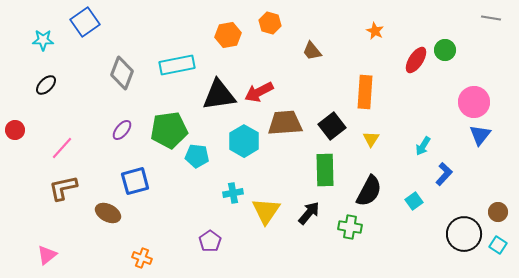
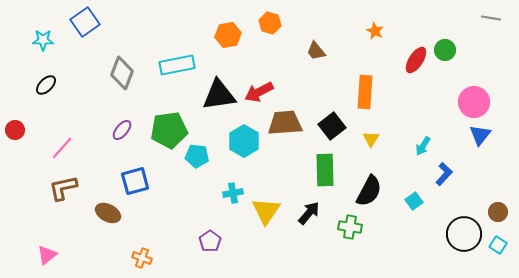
brown trapezoid at (312, 51): moved 4 px right
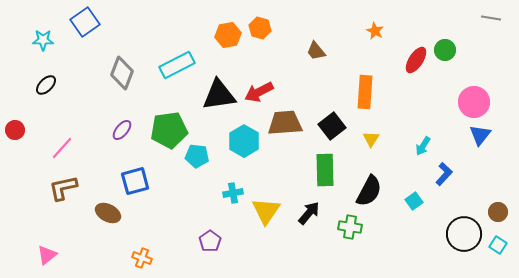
orange hexagon at (270, 23): moved 10 px left, 5 px down
cyan rectangle at (177, 65): rotated 16 degrees counterclockwise
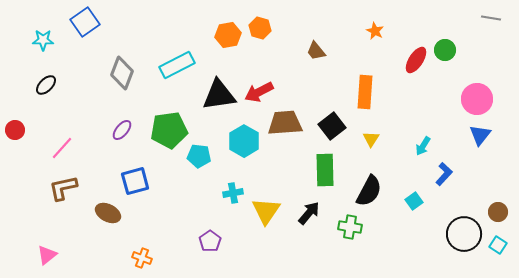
pink circle at (474, 102): moved 3 px right, 3 px up
cyan pentagon at (197, 156): moved 2 px right
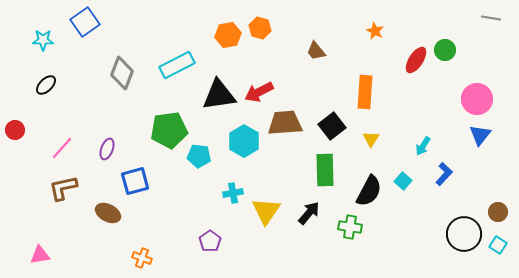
purple ellipse at (122, 130): moved 15 px left, 19 px down; rotated 20 degrees counterclockwise
cyan square at (414, 201): moved 11 px left, 20 px up; rotated 12 degrees counterclockwise
pink triangle at (47, 255): moved 7 px left; rotated 30 degrees clockwise
